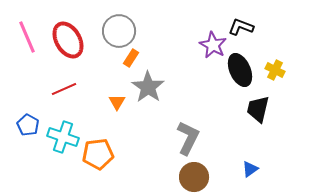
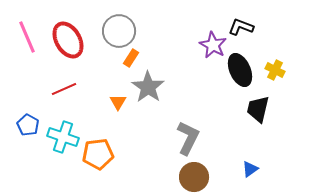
orange triangle: moved 1 px right
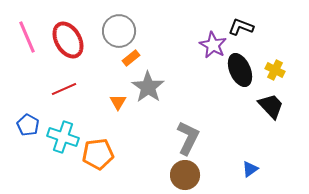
orange rectangle: rotated 18 degrees clockwise
black trapezoid: moved 13 px right, 3 px up; rotated 124 degrees clockwise
brown circle: moved 9 px left, 2 px up
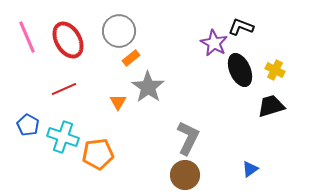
purple star: moved 1 px right, 2 px up
black trapezoid: rotated 64 degrees counterclockwise
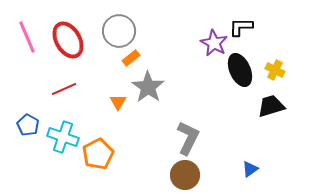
black L-shape: rotated 20 degrees counterclockwise
orange pentagon: rotated 20 degrees counterclockwise
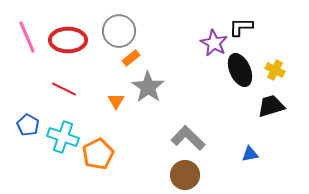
red ellipse: rotated 60 degrees counterclockwise
red line: rotated 50 degrees clockwise
orange triangle: moved 2 px left, 1 px up
gray L-shape: rotated 72 degrees counterclockwise
blue triangle: moved 15 px up; rotated 24 degrees clockwise
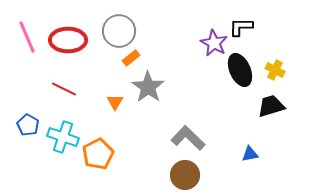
orange triangle: moved 1 px left, 1 px down
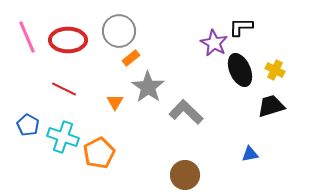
gray L-shape: moved 2 px left, 26 px up
orange pentagon: moved 1 px right, 1 px up
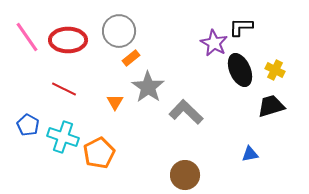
pink line: rotated 12 degrees counterclockwise
